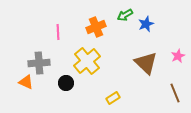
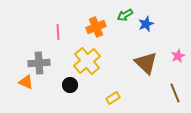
black circle: moved 4 px right, 2 px down
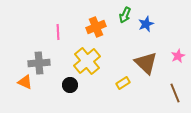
green arrow: rotated 35 degrees counterclockwise
orange triangle: moved 1 px left
yellow rectangle: moved 10 px right, 15 px up
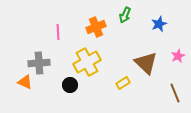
blue star: moved 13 px right
yellow cross: moved 1 px down; rotated 12 degrees clockwise
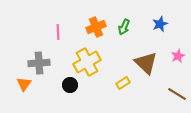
green arrow: moved 1 px left, 12 px down
blue star: moved 1 px right
orange triangle: moved 1 px left, 2 px down; rotated 42 degrees clockwise
brown line: moved 2 px right, 1 px down; rotated 36 degrees counterclockwise
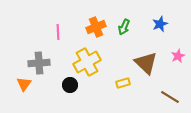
yellow rectangle: rotated 16 degrees clockwise
brown line: moved 7 px left, 3 px down
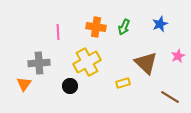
orange cross: rotated 30 degrees clockwise
black circle: moved 1 px down
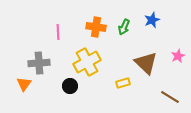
blue star: moved 8 px left, 4 px up
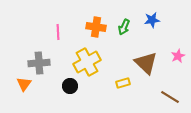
blue star: rotated 14 degrees clockwise
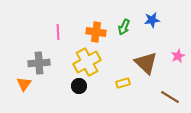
orange cross: moved 5 px down
black circle: moved 9 px right
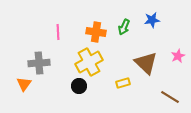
yellow cross: moved 2 px right
